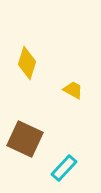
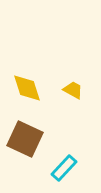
yellow diamond: moved 25 px down; rotated 36 degrees counterclockwise
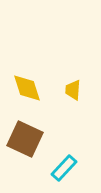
yellow trapezoid: rotated 115 degrees counterclockwise
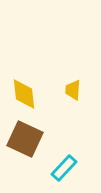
yellow diamond: moved 3 px left, 6 px down; rotated 12 degrees clockwise
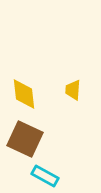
cyan rectangle: moved 19 px left, 8 px down; rotated 76 degrees clockwise
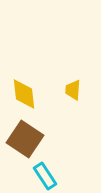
brown square: rotated 9 degrees clockwise
cyan rectangle: rotated 28 degrees clockwise
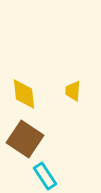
yellow trapezoid: moved 1 px down
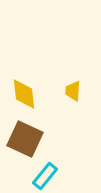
brown square: rotated 9 degrees counterclockwise
cyan rectangle: rotated 72 degrees clockwise
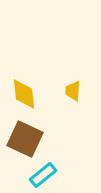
cyan rectangle: moved 2 px left, 1 px up; rotated 12 degrees clockwise
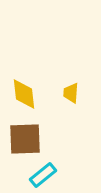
yellow trapezoid: moved 2 px left, 2 px down
brown square: rotated 27 degrees counterclockwise
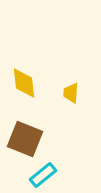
yellow diamond: moved 11 px up
brown square: rotated 24 degrees clockwise
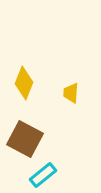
yellow diamond: rotated 28 degrees clockwise
brown square: rotated 6 degrees clockwise
